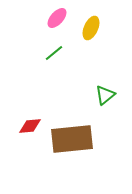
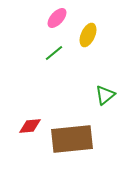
yellow ellipse: moved 3 px left, 7 px down
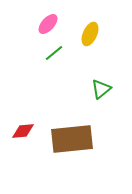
pink ellipse: moved 9 px left, 6 px down
yellow ellipse: moved 2 px right, 1 px up
green triangle: moved 4 px left, 6 px up
red diamond: moved 7 px left, 5 px down
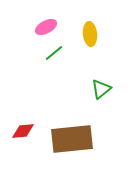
pink ellipse: moved 2 px left, 3 px down; rotated 20 degrees clockwise
yellow ellipse: rotated 30 degrees counterclockwise
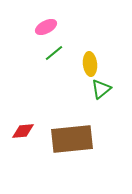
yellow ellipse: moved 30 px down
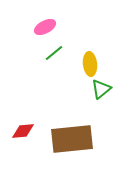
pink ellipse: moved 1 px left
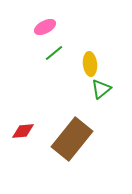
brown rectangle: rotated 45 degrees counterclockwise
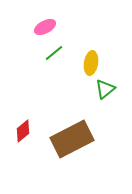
yellow ellipse: moved 1 px right, 1 px up; rotated 15 degrees clockwise
green triangle: moved 4 px right
red diamond: rotated 35 degrees counterclockwise
brown rectangle: rotated 24 degrees clockwise
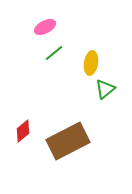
brown rectangle: moved 4 px left, 2 px down
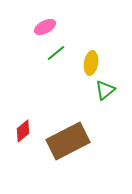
green line: moved 2 px right
green triangle: moved 1 px down
